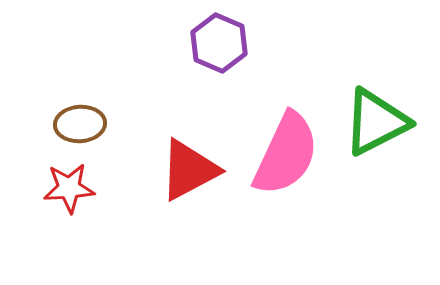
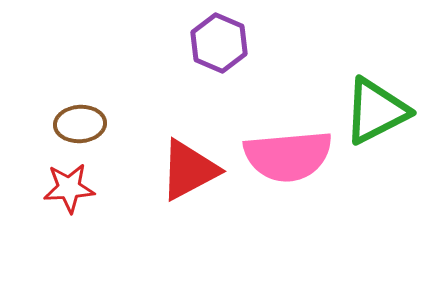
green triangle: moved 11 px up
pink semicircle: moved 2 px right, 2 px down; rotated 60 degrees clockwise
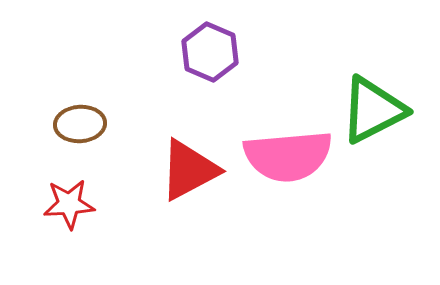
purple hexagon: moved 9 px left, 9 px down
green triangle: moved 3 px left, 1 px up
red star: moved 16 px down
